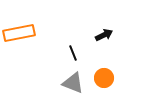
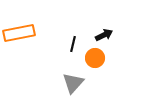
black line: moved 9 px up; rotated 35 degrees clockwise
orange circle: moved 9 px left, 20 px up
gray triangle: rotated 50 degrees clockwise
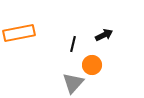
orange circle: moved 3 px left, 7 px down
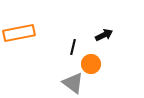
black line: moved 3 px down
orange circle: moved 1 px left, 1 px up
gray triangle: rotated 35 degrees counterclockwise
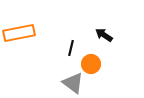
black arrow: rotated 120 degrees counterclockwise
black line: moved 2 px left, 1 px down
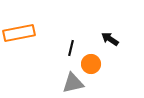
black arrow: moved 6 px right, 4 px down
gray triangle: rotated 50 degrees counterclockwise
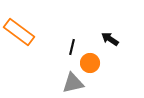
orange rectangle: moved 1 px up; rotated 48 degrees clockwise
black line: moved 1 px right, 1 px up
orange circle: moved 1 px left, 1 px up
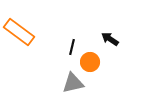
orange circle: moved 1 px up
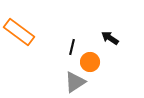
black arrow: moved 1 px up
gray triangle: moved 2 px right, 1 px up; rotated 20 degrees counterclockwise
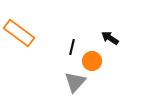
orange rectangle: moved 1 px down
orange circle: moved 2 px right, 1 px up
gray triangle: rotated 15 degrees counterclockwise
